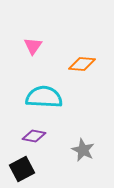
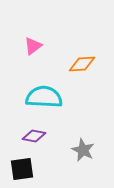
pink triangle: rotated 18 degrees clockwise
orange diamond: rotated 8 degrees counterclockwise
black square: rotated 20 degrees clockwise
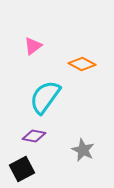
orange diamond: rotated 32 degrees clockwise
cyan semicircle: moved 1 px right; rotated 57 degrees counterclockwise
black square: rotated 20 degrees counterclockwise
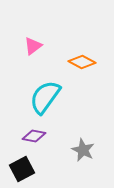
orange diamond: moved 2 px up
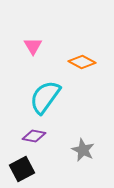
pink triangle: rotated 24 degrees counterclockwise
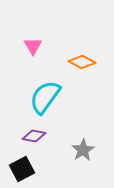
gray star: rotated 15 degrees clockwise
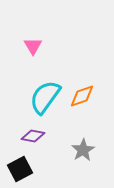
orange diamond: moved 34 px down; rotated 48 degrees counterclockwise
purple diamond: moved 1 px left
black square: moved 2 px left
